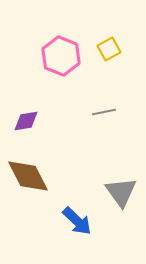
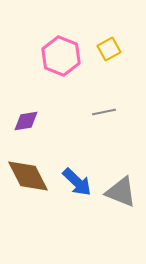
gray triangle: rotated 32 degrees counterclockwise
blue arrow: moved 39 px up
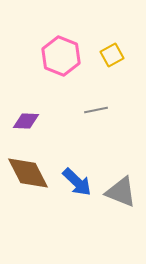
yellow square: moved 3 px right, 6 px down
gray line: moved 8 px left, 2 px up
purple diamond: rotated 12 degrees clockwise
brown diamond: moved 3 px up
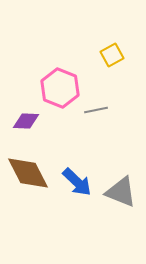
pink hexagon: moved 1 px left, 32 px down
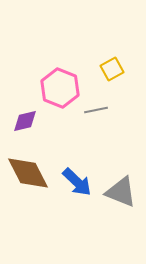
yellow square: moved 14 px down
purple diamond: moved 1 px left; rotated 16 degrees counterclockwise
